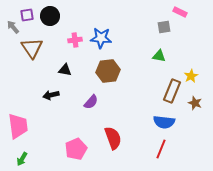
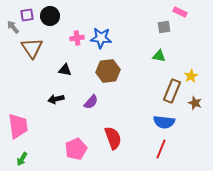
pink cross: moved 2 px right, 2 px up
black arrow: moved 5 px right, 4 px down
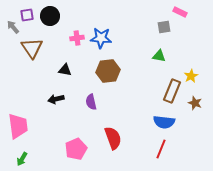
purple semicircle: rotated 126 degrees clockwise
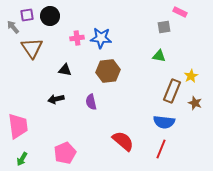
red semicircle: moved 10 px right, 3 px down; rotated 30 degrees counterclockwise
pink pentagon: moved 11 px left, 4 px down
